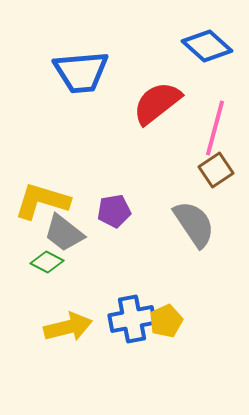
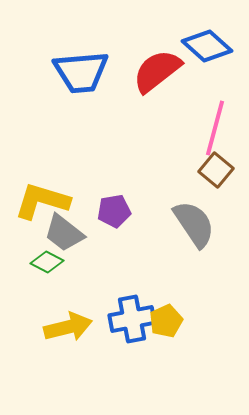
red semicircle: moved 32 px up
brown square: rotated 16 degrees counterclockwise
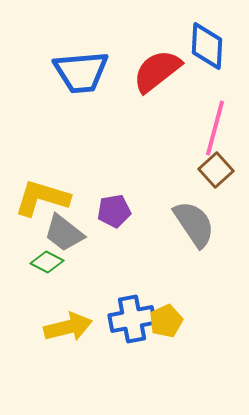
blue diamond: rotated 51 degrees clockwise
brown square: rotated 8 degrees clockwise
yellow L-shape: moved 3 px up
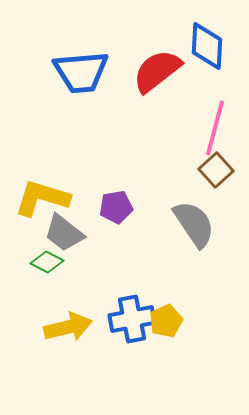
purple pentagon: moved 2 px right, 4 px up
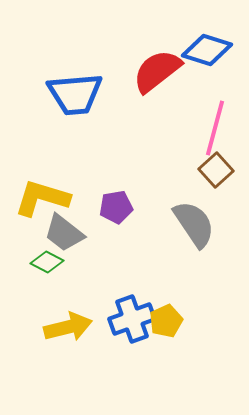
blue diamond: moved 4 px down; rotated 75 degrees counterclockwise
blue trapezoid: moved 6 px left, 22 px down
blue cross: rotated 9 degrees counterclockwise
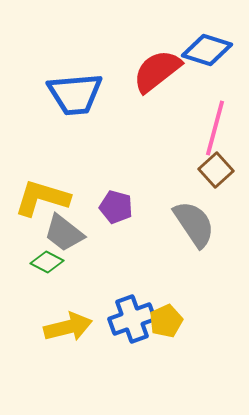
purple pentagon: rotated 24 degrees clockwise
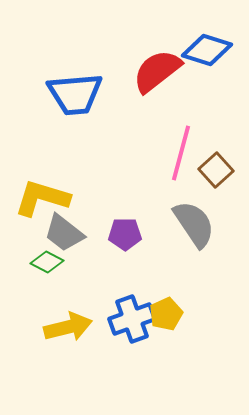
pink line: moved 34 px left, 25 px down
purple pentagon: moved 9 px right, 27 px down; rotated 16 degrees counterclockwise
yellow pentagon: moved 7 px up
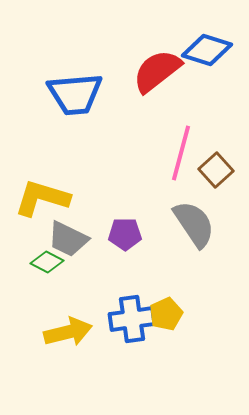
gray trapezoid: moved 4 px right, 6 px down; rotated 12 degrees counterclockwise
blue cross: rotated 12 degrees clockwise
yellow arrow: moved 5 px down
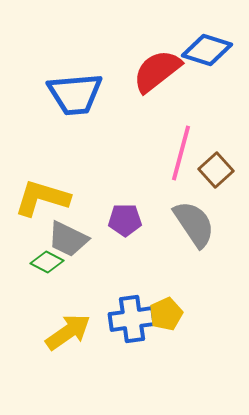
purple pentagon: moved 14 px up
yellow arrow: rotated 21 degrees counterclockwise
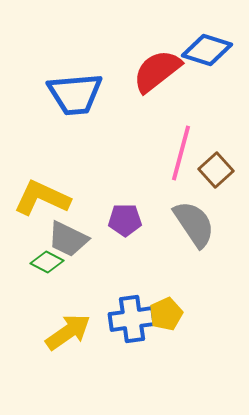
yellow L-shape: rotated 8 degrees clockwise
